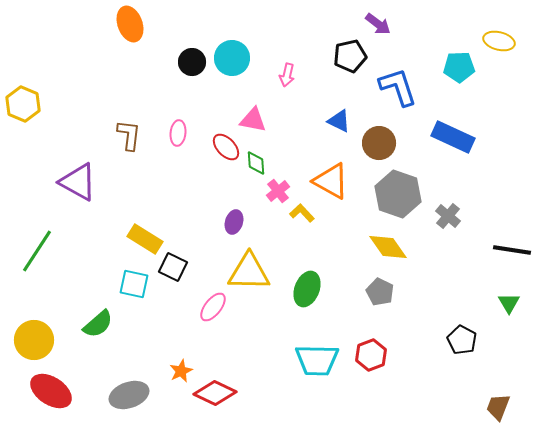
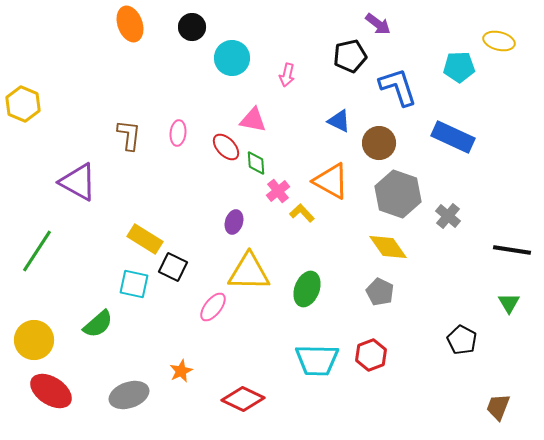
black circle at (192, 62): moved 35 px up
red diamond at (215, 393): moved 28 px right, 6 px down
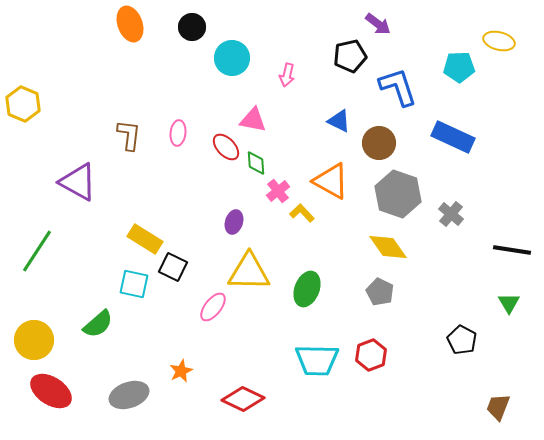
gray cross at (448, 216): moved 3 px right, 2 px up
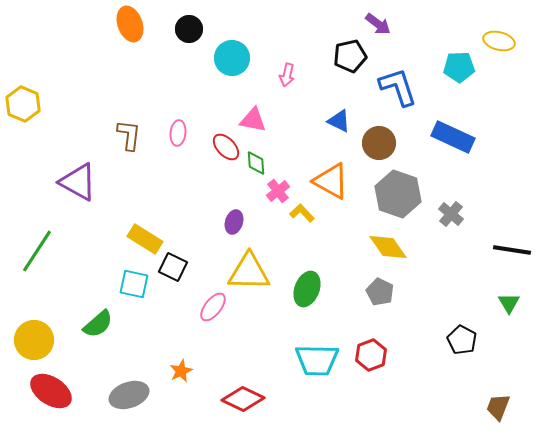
black circle at (192, 27): moved 3 px left, 2 px down
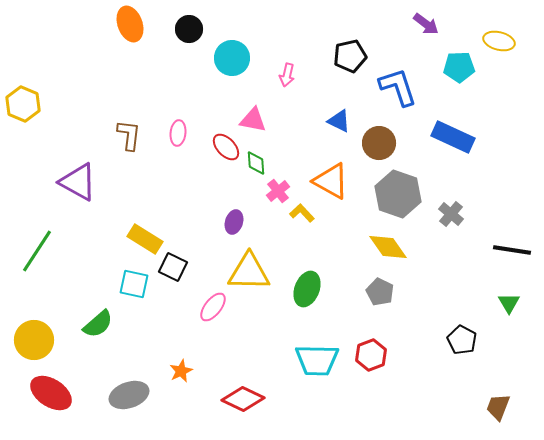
purple arrow at (378, 24): moved 48 px right
red ellipse at (51, 391): moved 2 px down
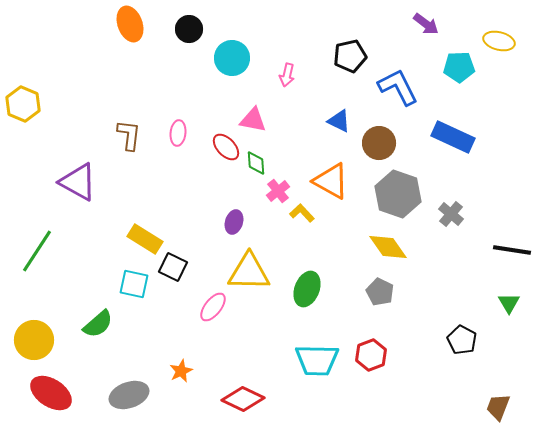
blue L-shape at (398, 87): rotated 9 degrees counterclockwise
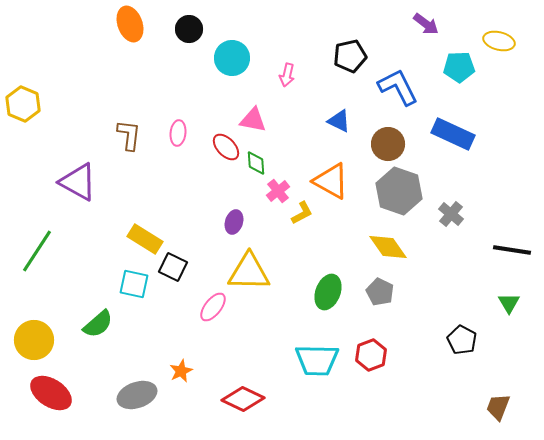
blue rectangle at (453, 137): moved 3 px up
brown circle at (379, 143): moved 9 px right, 1 px down
gray hexagon at (398, 194): moved 1 px right, 3 px up
yellow L-shape at (302, 213): rotated 105 degrees clockwise
green ellipse at (307, 289): moved 21 px right, 3 px down
gray ellipse at (129, 395): moved 8 px right
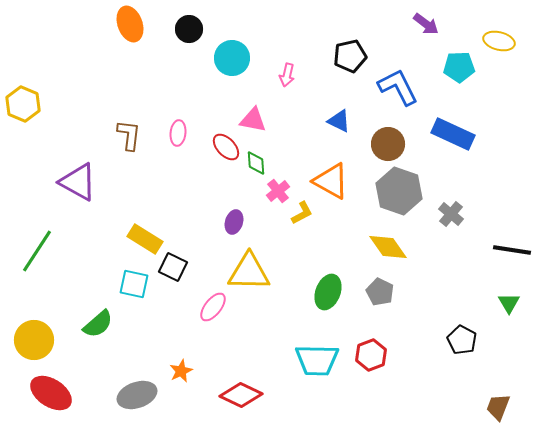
red diamond at (243, 399): moved 2 px left, 4 px up
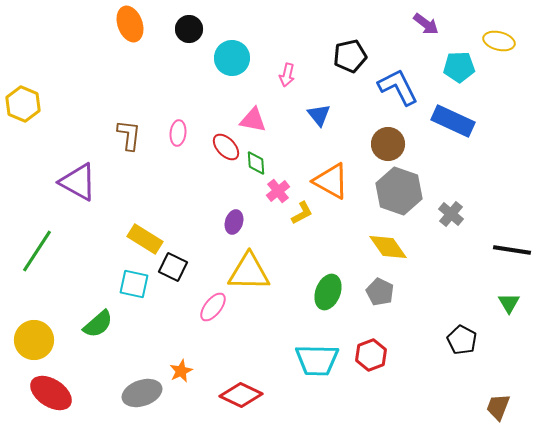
blue triangle at (339, 121): moved 20 px left, 6 px up; rotated 25 degrees clockwise
blue rectangle at (453, 134): moved 13 px up
gray ellipse at (137, 395): moved 5 px right, 2 px up
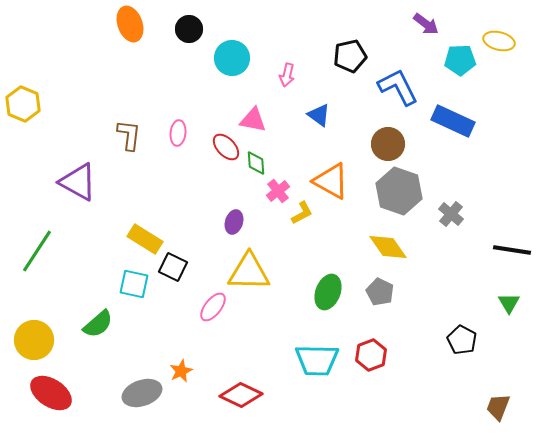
cyan pentagon at (459, 67): moved 1 px right, 7 px up
blue triangle at (319, 115): rotated 15 degrees counterclockwise
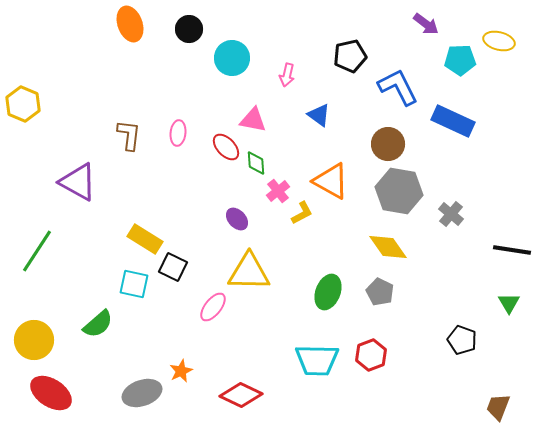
gray hexagon at (399, 191): rotated 9 degrees counterclockwise
purple ellipse at (234, 222): moved 3 px right, 3 px up; rotated 60 degrees counterclockwise
black pentagon at (462, 340): rotated 8 degrees counterclockwise
